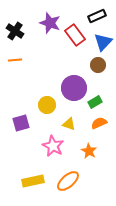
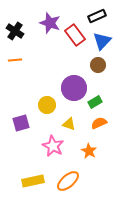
blue triangle: moved 1 px left, 1 px up
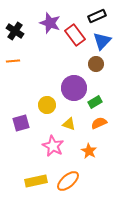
orange line: moved 2 px left, 1 px down
brown circle: moved 2 px left, 1 px up
yellow rectangle: moved 3 px right
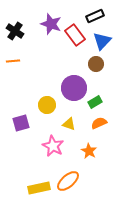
black rectangle: moved 2 px left
purple star: moved 1 px right, 1 px down
yellow rectangle: moved 3 px right, 7 px down
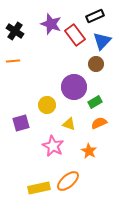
purple circle: moved 1 px up
